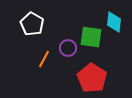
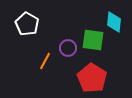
white pentagon: moved 5 px left
green square: moved 2 px right, 3 px down
orange line: moved 1 px right, 2 px down
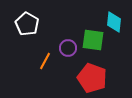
red pentagon: rotated 12 degrees counterclockwise
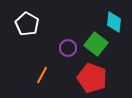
green square: moved 3 px right, 4 px down; rotated 30 degrees clockwise
orange line: moved 3 px left, 14 px down
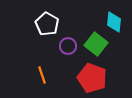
white pentagon: moved 20 px right
purple circle: moved 2 px up
orange line: rotated 48 degrees counterclockwise
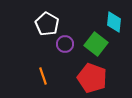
purple circle: moved 3 px left, 2 px up
orange line: moved 1 px right, 1 px down
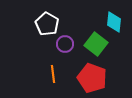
orange line: moved 10 px right, 2 px up; rotated 12 degrees clockwise
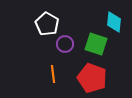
green square: rotated 20 degrees counterclockwise
